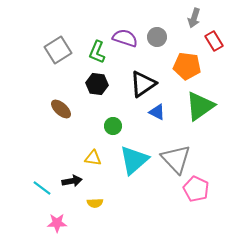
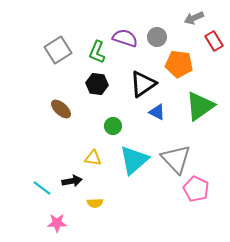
gray arrow: rotated 48 degrees clockwise
orange pentagon: moved 8 px left, 2 px up
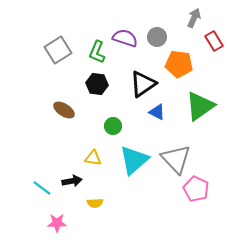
gray arrow: rotated 138 degrees clockwise
brown ellipse: moved 3 px right, 1 px down; rotated 10 degrees counterclockwise
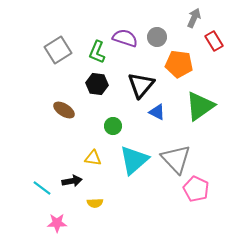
black triangle: moved 2 px left, 1 px down; rotated 16 degrees counterclockwise
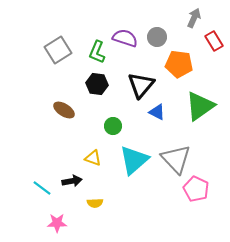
yellow triangle: rotated 12 degrees clockwise
